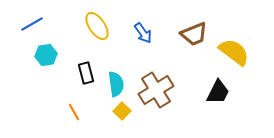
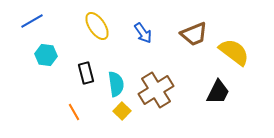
blue line: moved 3 px up
cyan hexagon: rotated 15 degrees clockwise
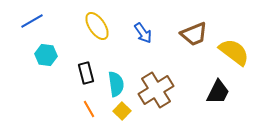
orange line: moved 15 px right, 3 px up
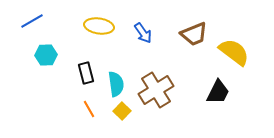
yellow ellipse: moved 2 px right; rotated 48 degrees counterclockwise
cyan hexagon: rotated 10 degrees counterclockwise
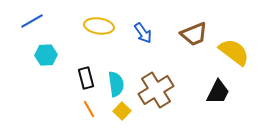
black rectangle: moved 5 px down
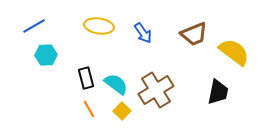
blue line: moved 2 px right, 5 px down
cyan semicircle: rotated 45 degrees counterclockwise
black trapezoid: rotated 16 degrees counterclockwise
